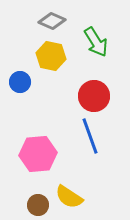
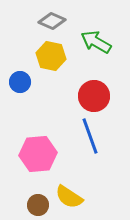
green arrow: rotated 152 degrees clockwise
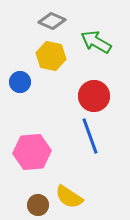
pink hexagon: moved 6 px left, 2 px up
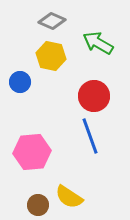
green arrow: moved 2 px right, 1 px down
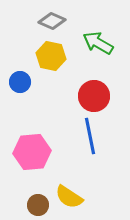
blue line: rotated 9 degrees clockwise
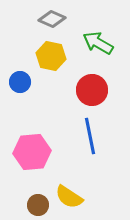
gray diamond: moved 2 px up
red circle: moved 2 px left, 6 px up
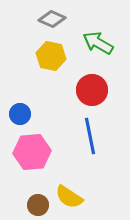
blue circle: moved 32 px down
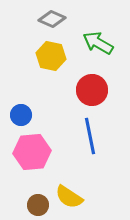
blue circle: moved 1 px right, 1 px down
